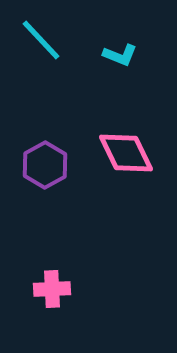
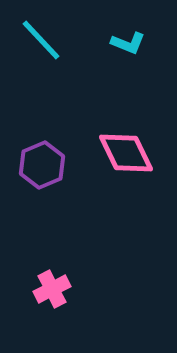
cyan L-shape: moved 8 px right, 12 px up
purple hexagon: moved 3 px left; rotated 6 degrees clockwise
pink cross: rotated 24 degrees counterclockwise
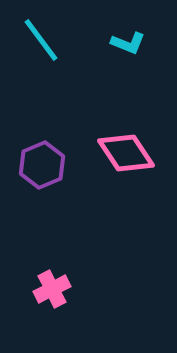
cyan line: rotated 6 degrees clockwise
pink diamond: rotated 8 degrees counterclockwise
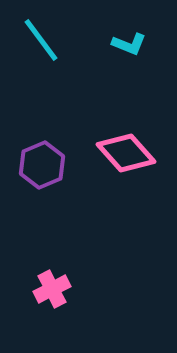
cyan L-shape: moved 1 px right, 1 px down
pink diamond: rotated 8 degrees counterclockwise
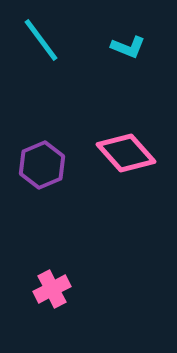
cyan L-shape: moved 1 px left, 3 px down
